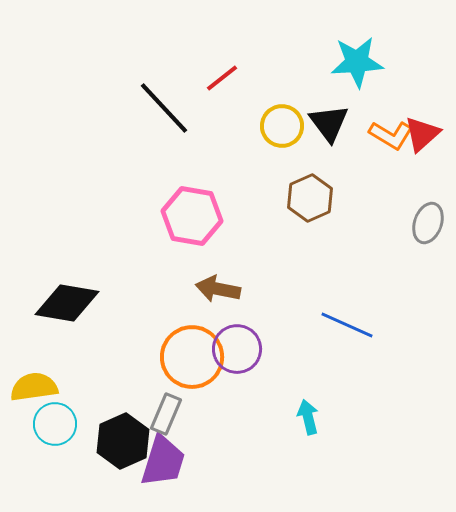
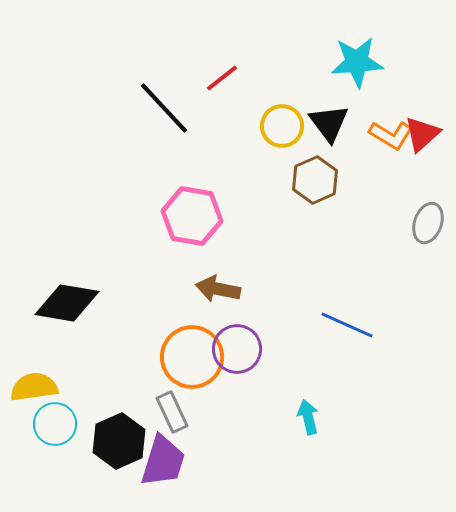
brown hexagon: moved 5 px right, 18 px up
gray rectangle: moved 6 px right, 2 px up; rotated 48 degrees counterclockwise
black hexagon: moved 4 px left
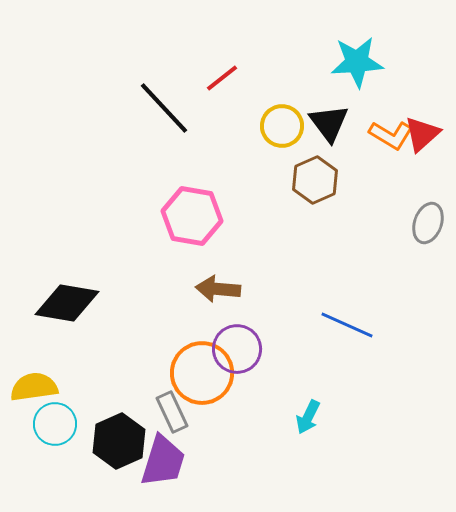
brown arrow: rotated 6 degrees counterclockwise
orange circle: moved 10 px right, 16 px down
cyan arrow: rotated 140 degrees counterclockwise
